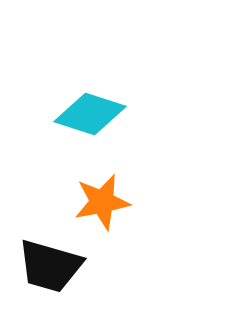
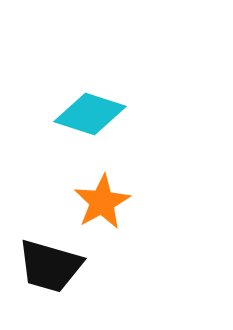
orange star: rotated 18 degrees counterclockwise
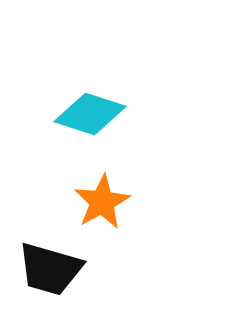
black trapezoid: moved 3 px down
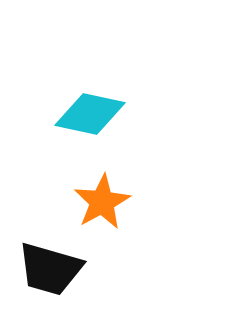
cyan diamond: rotated 6 degrees counterclockwise
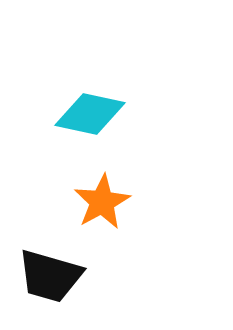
black trapezoid: moved 7 px down
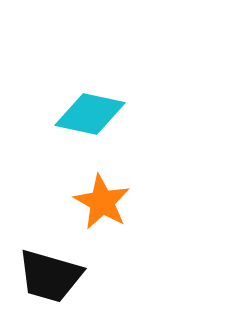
orange star: rotated 14 degrees counterclockwise
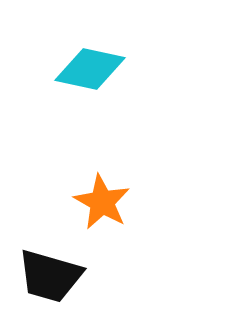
cyan diamond: moved 45 px up
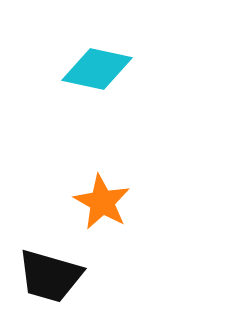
cyan diamond: moved 7 px right
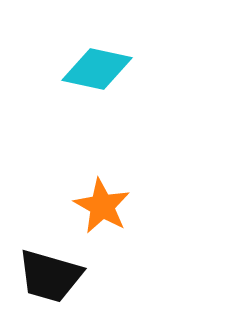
orange star: moved 4 px down
